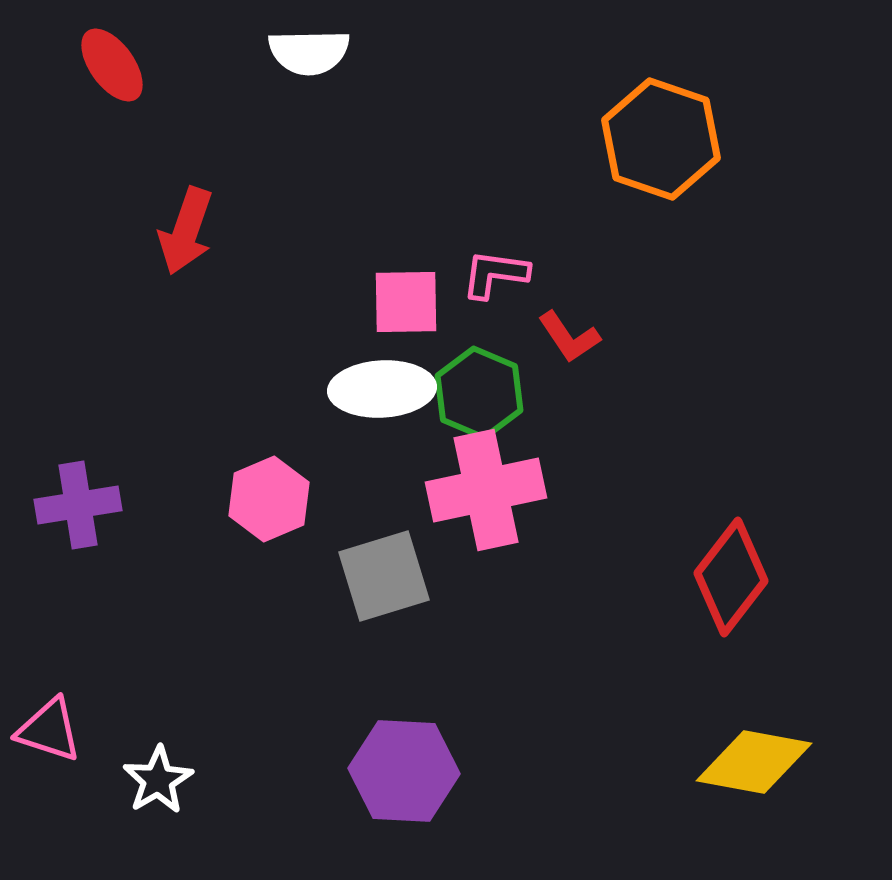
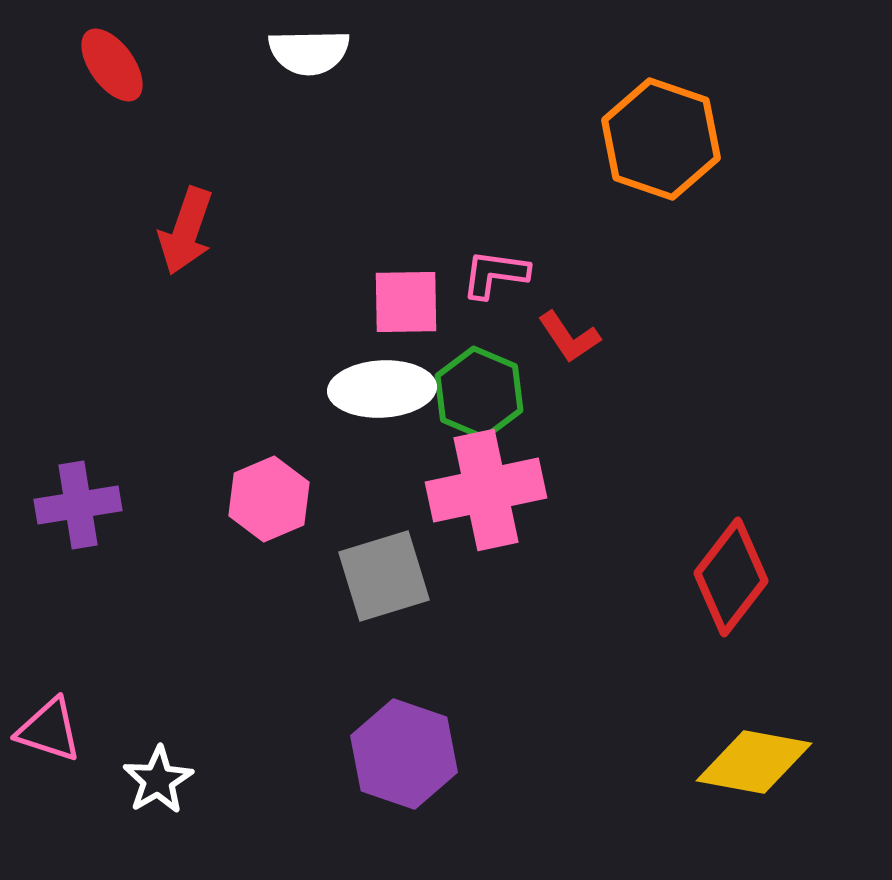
purple hexagon: moved 17 px up; rotated 16 degrees clockwise
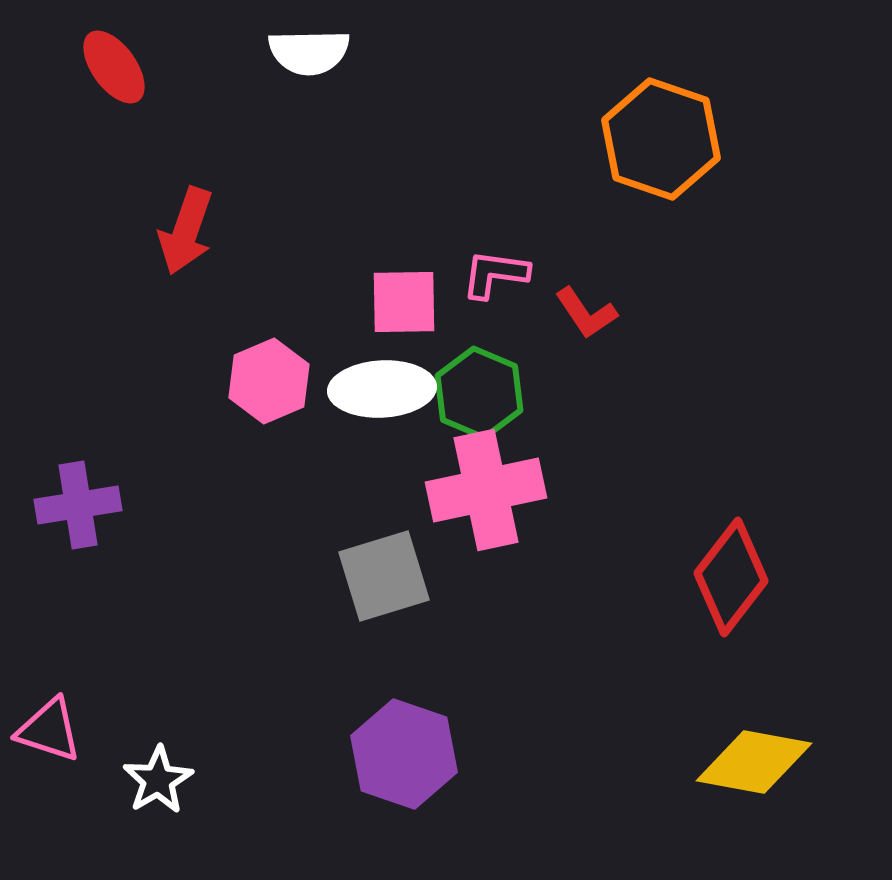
red ellipse: moved 2 px right, 2 px down
pink square: moved 2 px left
red L-shape: moved 17 px right, 24 px up
pink hexagon: moved 118 px up
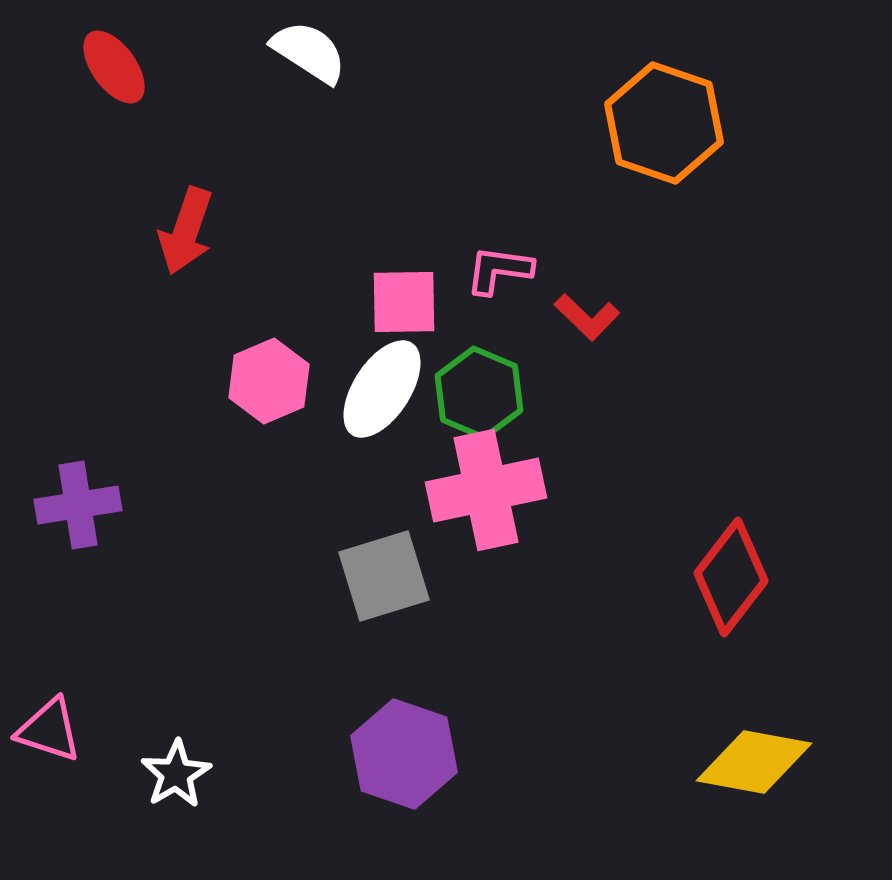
white semicircle: rotated 146 degrees counterclockwise
orange hexagon: moved 3 px right, 16 px up
pink L-shape: moved 4 px right, 4 px up
red L-shape: moved 1 px right, 4 px down; rotated 12 degrees counterclockwise
white ellipse: rotated 54 degrees counterclockwise
white star: moved 18 px right, 6 px up
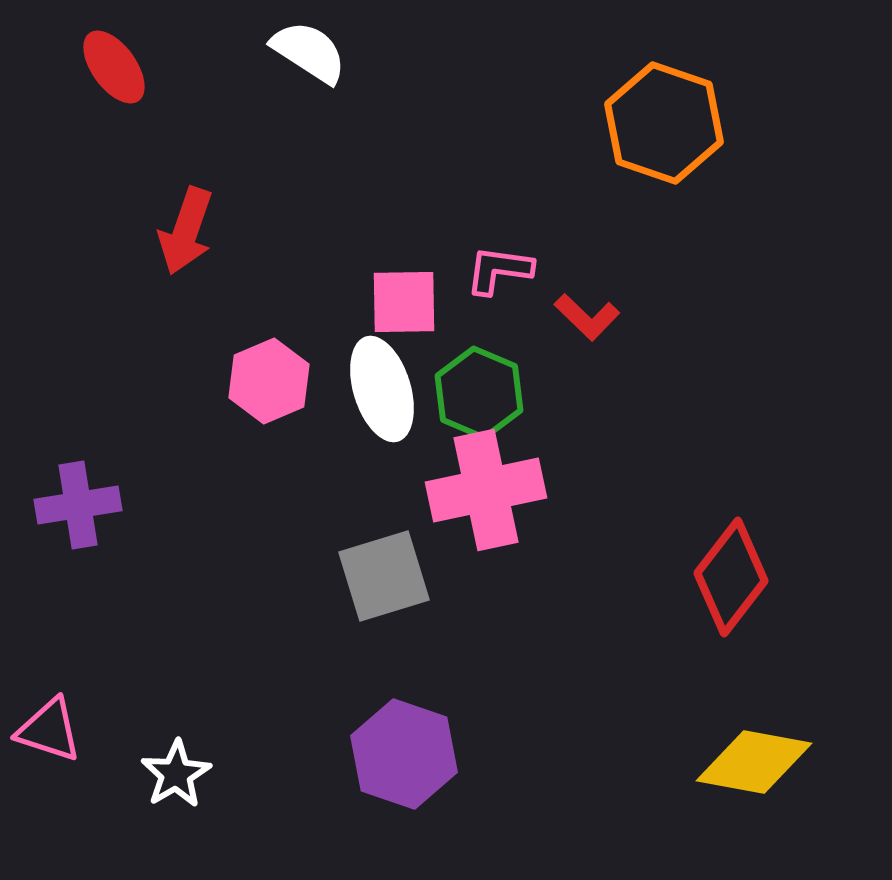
white ellipse: rotated 50 degrees counterclockwise
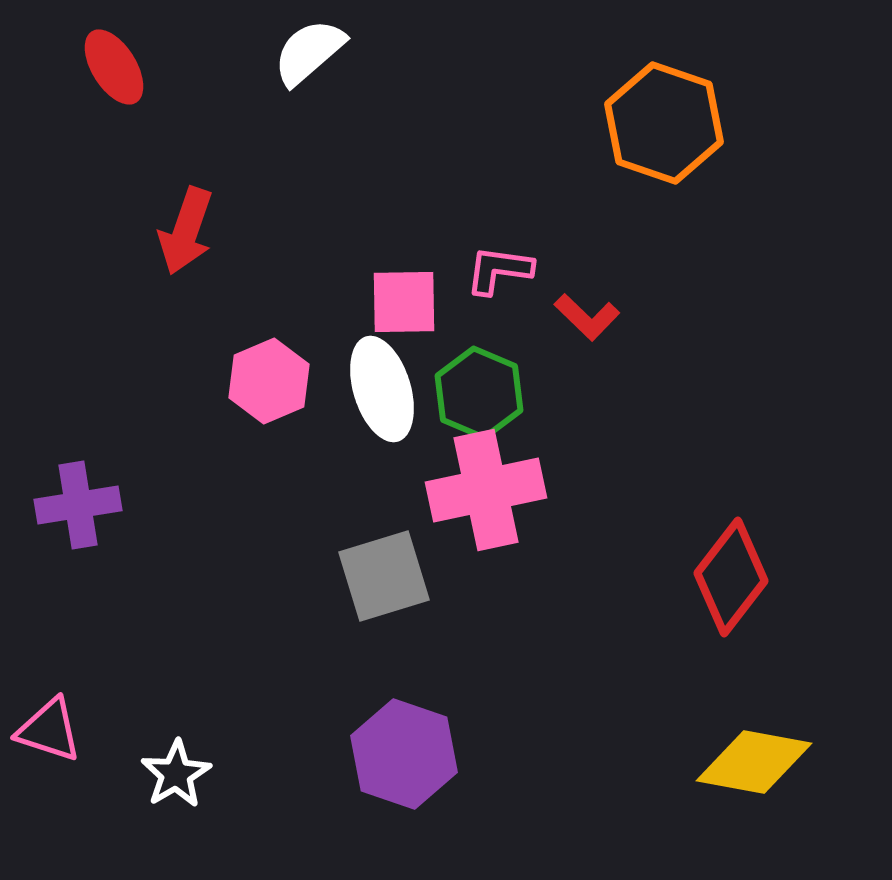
white semicircle: rotated 74 degrees counterclockwise
red ellipse: rotated 4 degrees clockwise
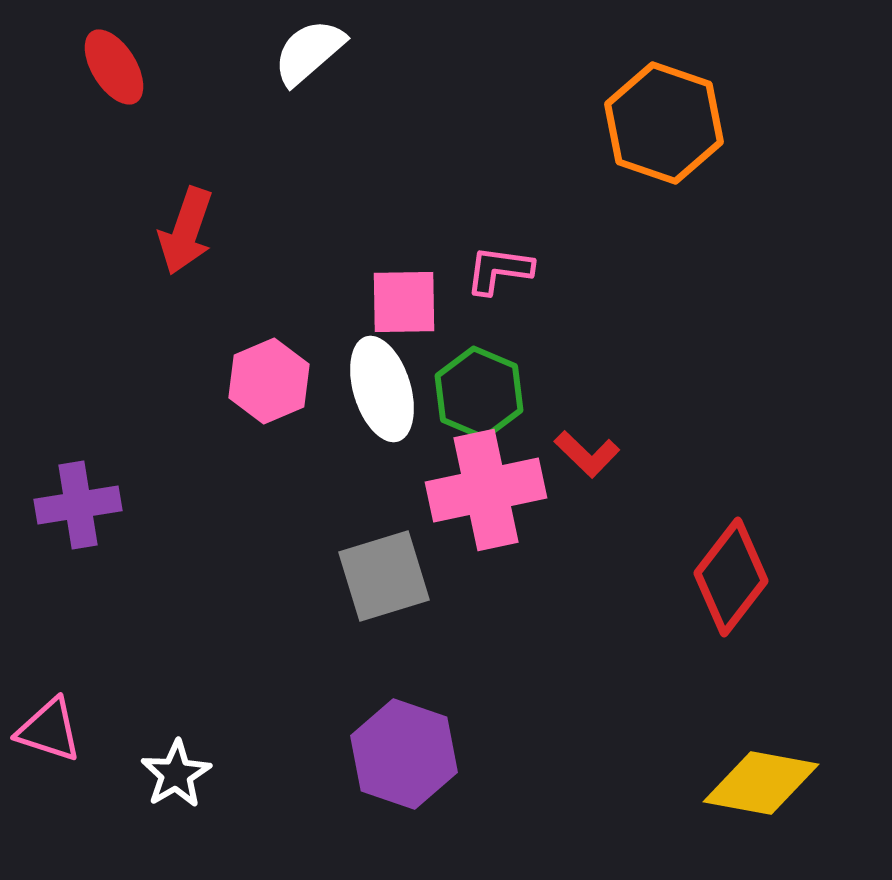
red L-shape: moved 137 px down
yellow diamond: moved 7 px right, 21 px down
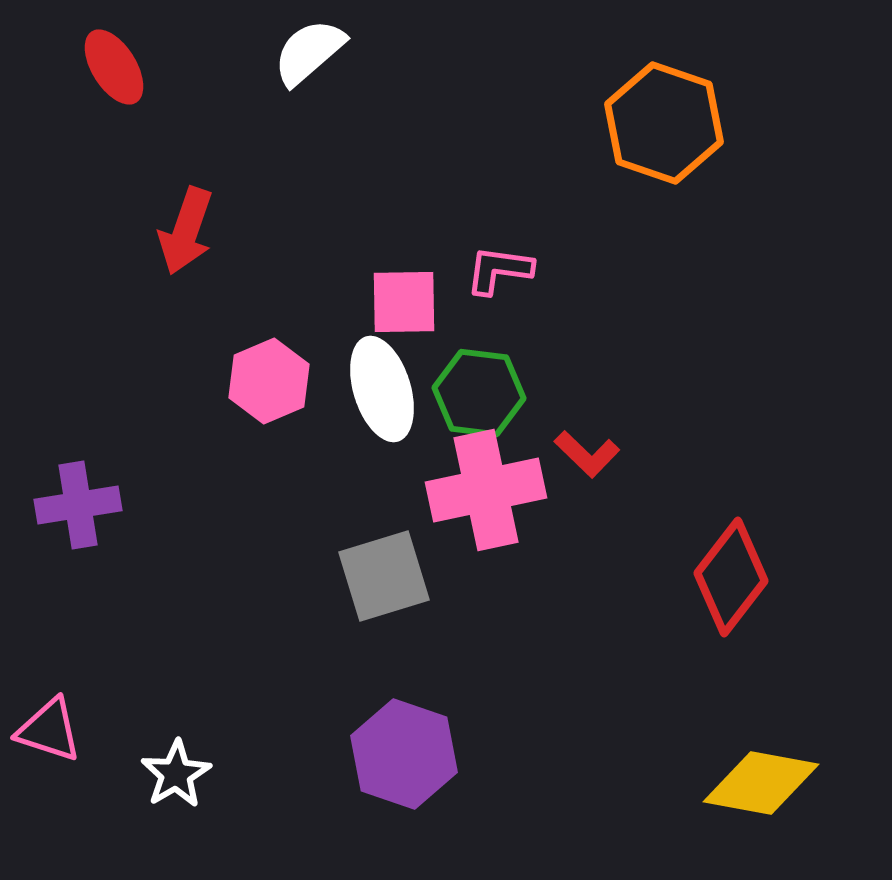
green hexagon: rotated 16 degrees counterclockwise
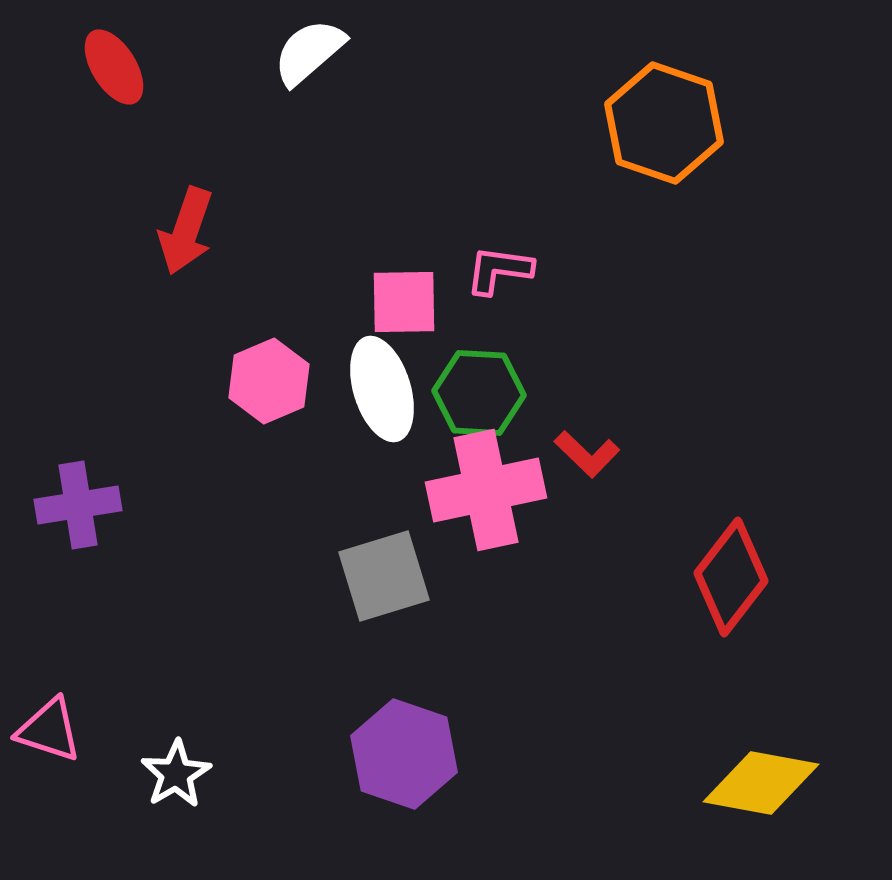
green hexagon: rotated 4 degrees counterclockwise
